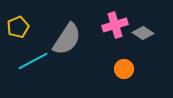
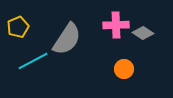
pink cross: moved 1 px right; rotated 15 degrees clockwise
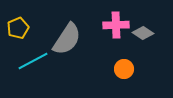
yellow pentagon: moved 1 px down
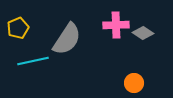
cyan line: rotated 16 degrees clockwise
orange circle: moved 10 px right, 14 px down
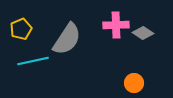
yellow pentagon: moved 3 px right, 1 px down
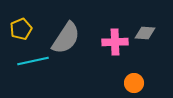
pink cross: moved 1 px left, 17 px down
gray diamond: moved 2 px right; rotated 30 degrees counterclockwise
gray semicircle: moved 1 px left, 1 px up
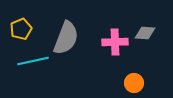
gray semicircle: rotated 12 degrees counterclockwise
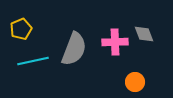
gray diamond: moved 1 px left, 1 px down; rotated 65 degrees clockwise
gray semicircle: moved 8 px right, 11 px down
orange circle: moved 1 px right, 1 px up
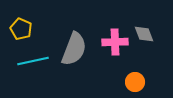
yellow pentagon: rotated 25 degrees counterclockwise
